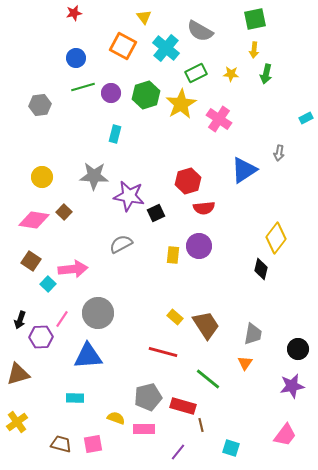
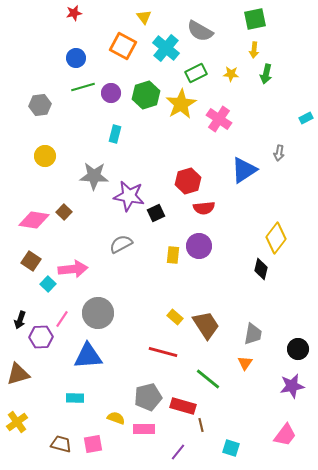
yellow circle at (42, 177): moved 3 px right, 21 px up
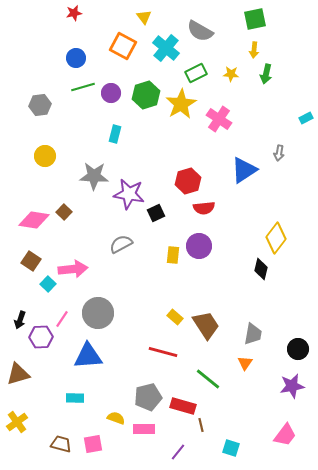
purple star at (129, 196): moved 2 px up
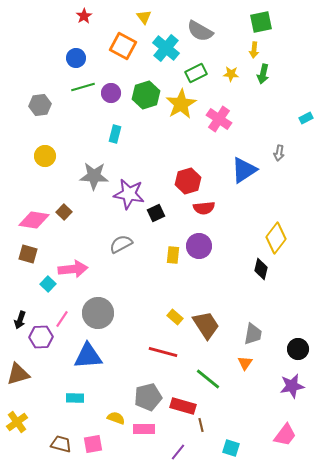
red star at (74, 13): moved 10 px right, 3 px down; rotated 21 degrees counterclockwise
green square at (255, 19): moved 6 px right, 3 px down
green arrow at (266, 74): moved 3 px left
brown square at (31, 261): moved 3 px left, 7 px up; rotated 18 degrees counterclockwise
